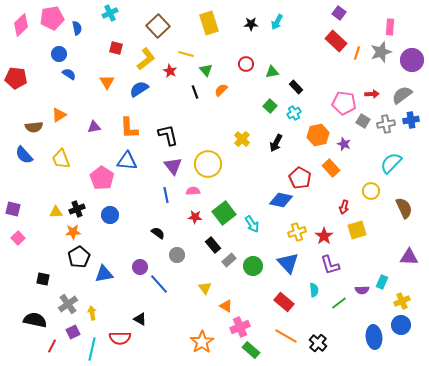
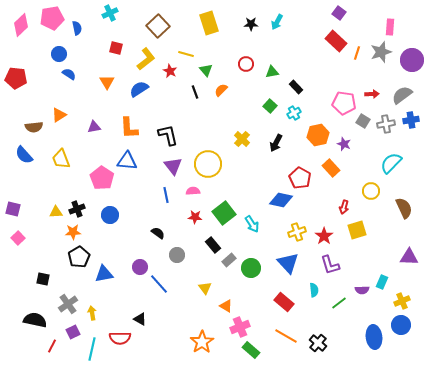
green circle at (253, 266): moved 2 px left, 2 px down
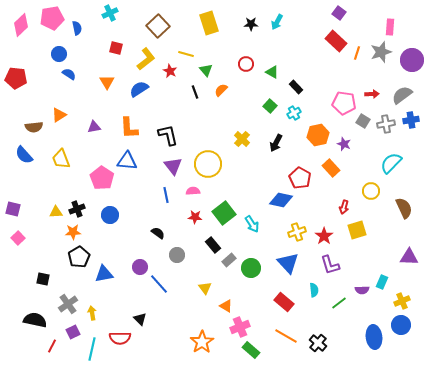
green triangle at (272, 72): rotated 40 degrees clockwise
black triangle at (140, 319): rotated 16 degrees clockwise
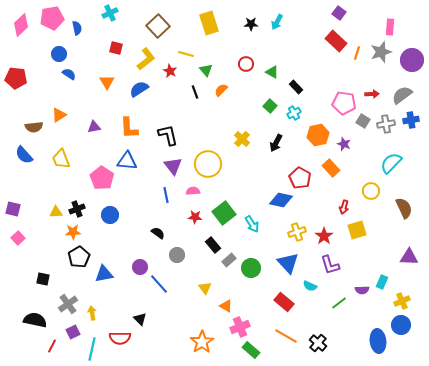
cyan semicircle at (314, 290): moved 4 px left, 4 px up; rotated 120 degrees clockwise
blue ellipse at (374, 337): moved 4 px right, 4 px down
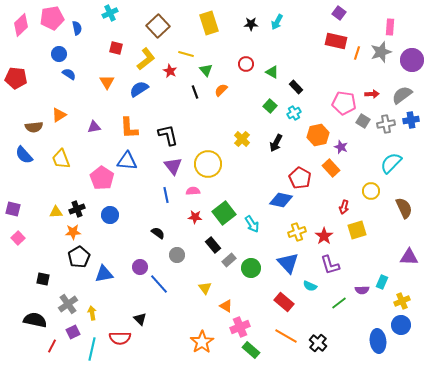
red rectangle at (336, 41): rotated 30 degrees counterclockwise
purple star at (344, 144): moved 3 px left, 3 px down
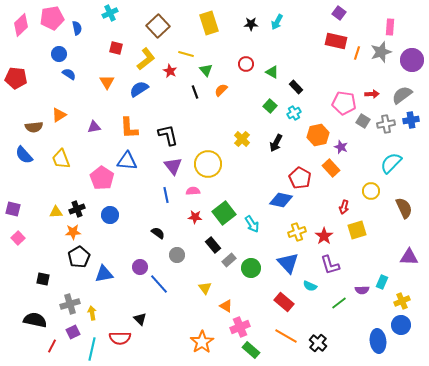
gray cross at (68, 304): moved 2 px right; rotated 18 degrees clockwise
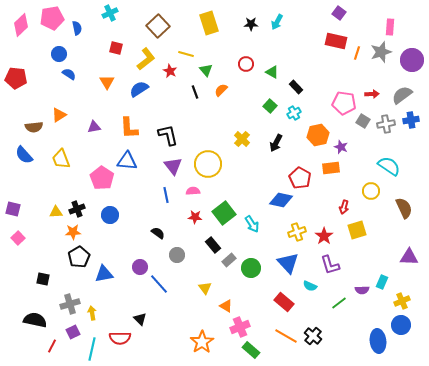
cyan semicircle at (391, 163): moved 2 px left, 3 px down; rotated 80 degrees clockwise
orange rectangle at (331, 168): rotated 54 degrees counterclockwise
black cross at (318, 343): moved 5 px left, 7 px up
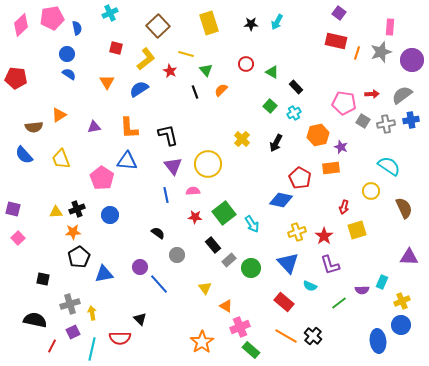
blue circle at (59, 54): moved 8 px right
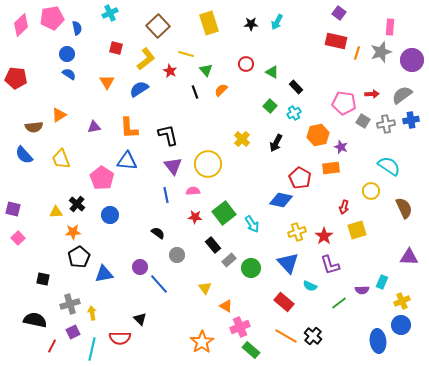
black cross at (77, 209): moved 5 px up; rotated 28 degrees counterclockwise
